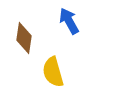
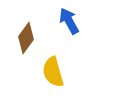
brown diamond: moved 2 px right; rotated 28 degrees clockwise
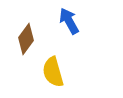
brown diamond: moved 1 px down
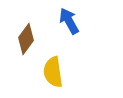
yellow semicircle: rotated 8 degrees clockwise
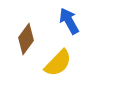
yellow semicircle: moved 5 px right, 9 px up; rotated 128 degrees counterclockwise
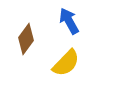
yellow semicircle: moved 8 px right
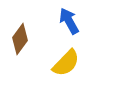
brown diamond: moved 6 px left
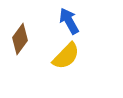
yellow semicircle: moved 7 px up
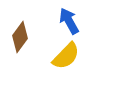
brown diamond: moved 2 px up
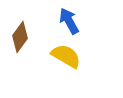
yellow semicircle: rotated 104 degrees counterclockwise
